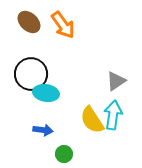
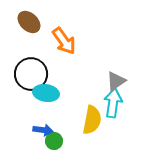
orange arrow: moved 1 px right, 16 px down
cyan arrow: moved 12 px up
yellow semicircle: rotated 136 degrees counterclockwise
green circle: moved 10 px left, 13 px up
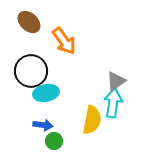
black circle: moved 3 px up
cyan ellipse: rotated 20 degrees counterclockwise
blue arrow: moved 5 px up
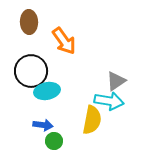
brown ellipse: rotated 45 degrees clockwise
cyan ellipse: moved 1 px right, 2 px up
cyan arrow: moved 4 px left, 2 px up; rotated 92 degrees clockwise
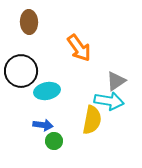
orange arrow: moved 15 px right, 7 px down
black circle: moved 10 px left
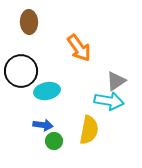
yellow semicircle: moved 3 px left, 10 px down
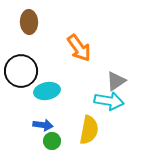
green circle: moved 2 px left
